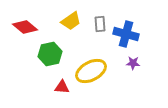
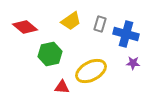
gray rectangle: rotated 21 degrees clockwise
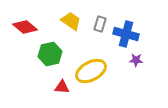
yellow trapezoid: rotated 110 degrees counterclockwise
purple star: moved 3 px right, 3 px up
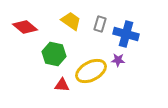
green hexagon: moved 4 px right; rotated 25 degrees clockwise
purple star: moved 18 px left
red triangle: moved 2 px up
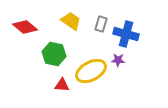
gray rectangle: moved 1 px right
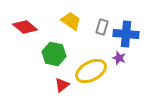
gray rectangle: moved 1 px right, 3 px down
blue cross: rotated 10 degrees counterclockwise
purple star: moved 1 px right, 2 px up; rotated 16 degrees clockwise
red triangle: rotated 42 degrees counterclockwise
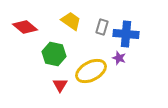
red triangle: moved 2 px left; rotated 21 degrees counterclockwise
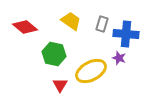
gray rectangle: moved 3 px up
